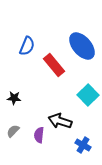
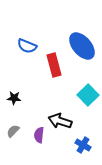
blue semicircle: rotated 90 degrees clockwise
red rectangle: rotated 25 degrees clockwise
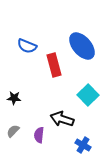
black arrow: moved 2 px right, 2 px up
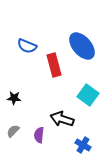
cyan square: rotated 10 degrees counterclockwise
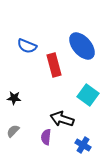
purple semicircle: moved 7 px right, 2 px down
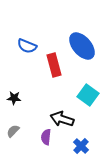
blue cross: moved 2 px left, 1 px down; rotated 14 degrees clockwise
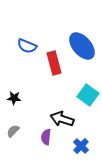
red rectangle: moved 2 px up
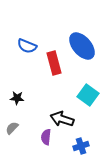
black star: moved 3 px right
gray semicircle: moved 1 px left, 3 px up
blue cross: rotated 28 degrees clockwise
